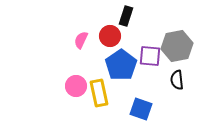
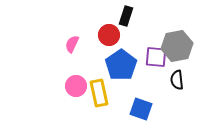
red circle: moved 1 px left, 1 px up
pink semicircle: moved 9 px left, 4 px down
purple square: moved 6 px right, 1 px down
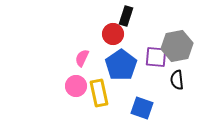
red circle: moved 4 px right, 1 px up
pink semicircle: moved 10 px right, 14 px down
blue square: moved 1 px right, 1 px up
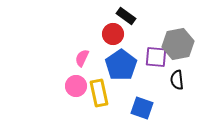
black rectangle: rotated 72 degrees counterclockwise
gray hexagon: moved 1 px right, 2 px up
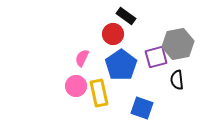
purple square: rotated 20 degrees counterclockwise
